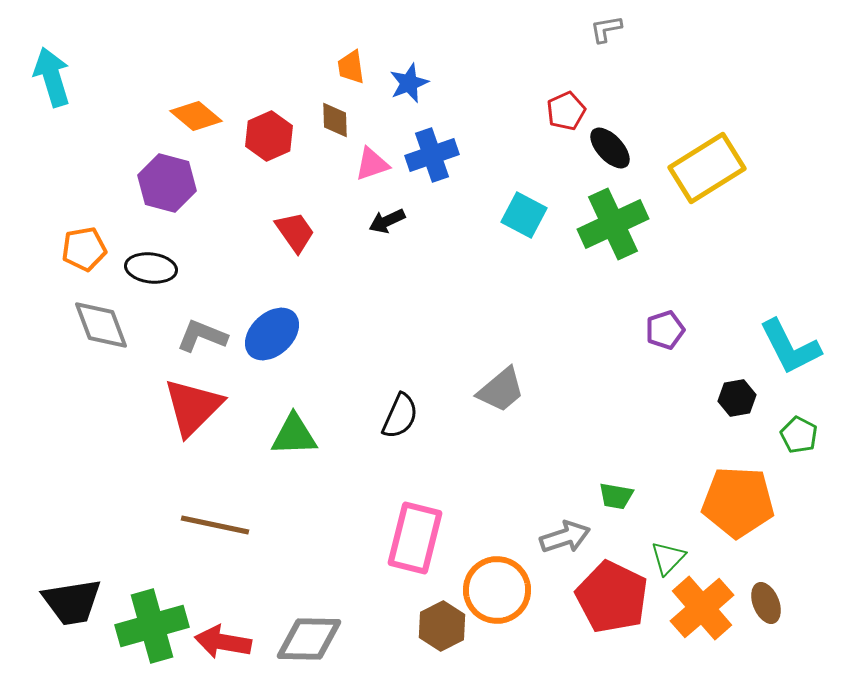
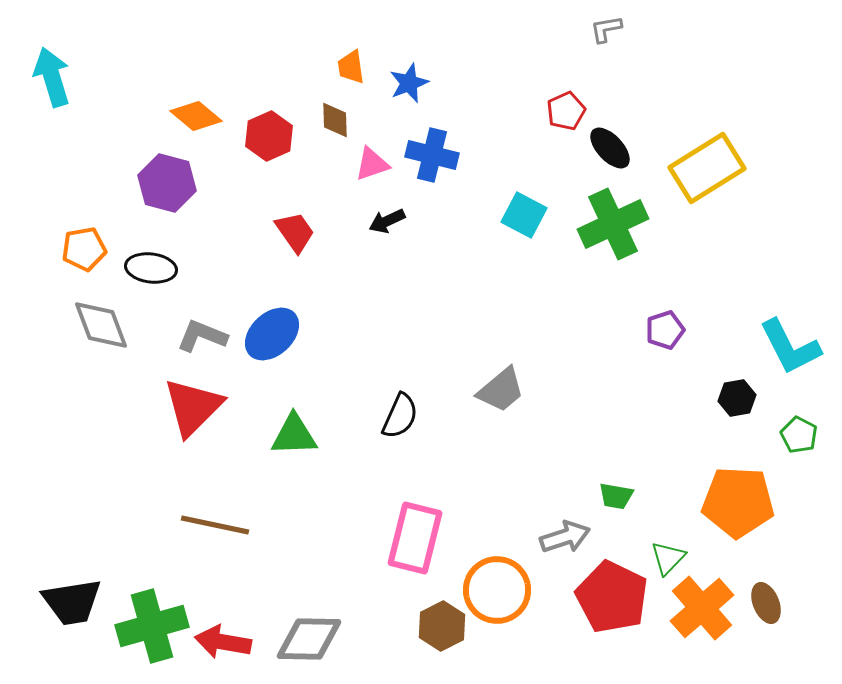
blue cross at (432, 155): rotated 33 degrees clockwise
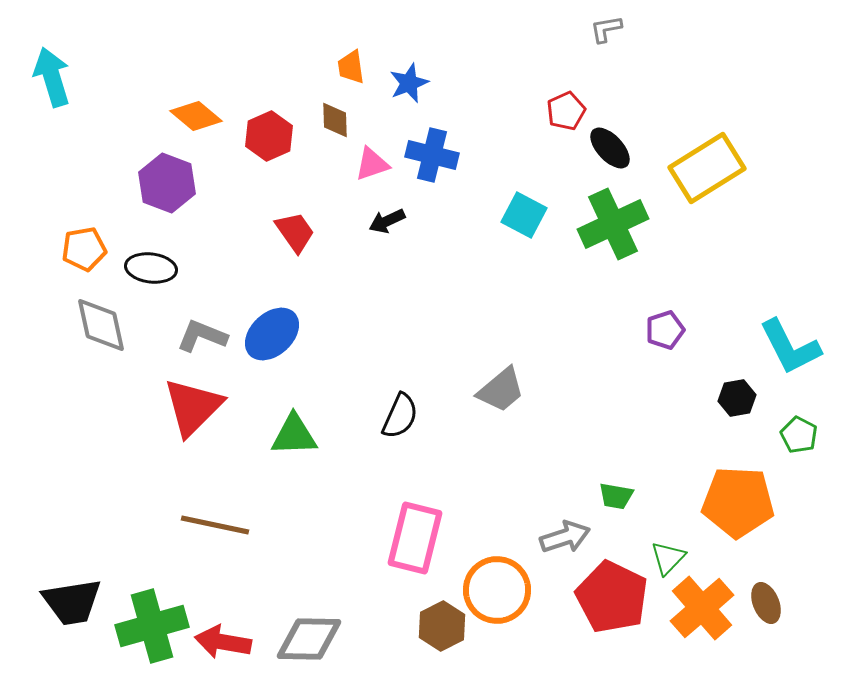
purple hexagon at (167, 183): rotated 6 degrees clockwise
gray diamond at (101, 325): rotated 8 degrees clockwise
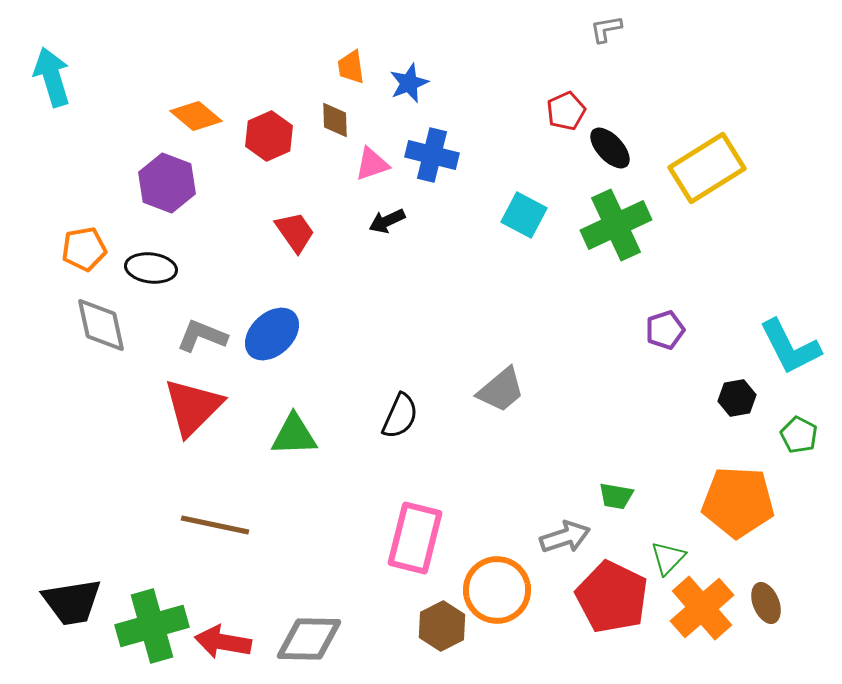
green cross at (613, 224): moved 3 px right, 1 px down
